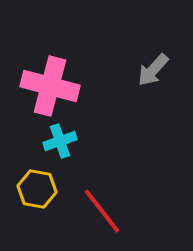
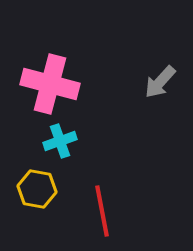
gray arrow: moved 7 px right, 12 px down
pink cross: moved 2 px up
red line: rotated 27 degrees clockwise
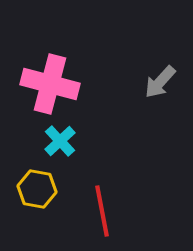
cyan cross: rotated 24 degrees counterclockwise
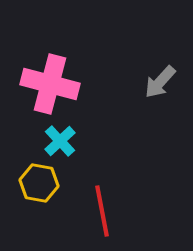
yellow hexagon: moved 2 px right, 6 px up
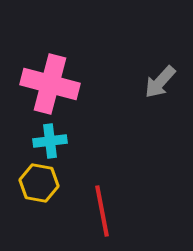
cyan cross: moved 10 px left; rotated 36 degrees clockwise
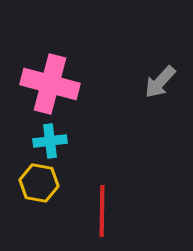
red line: rotated 12 degrees clockwise
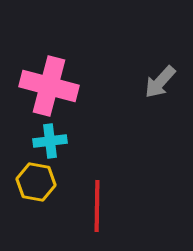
pink cross: moved 1 px left, 2 px down
yellow hexagon: moved 3 px left, 1 px up
red line: moved 5 px left, 5 px up
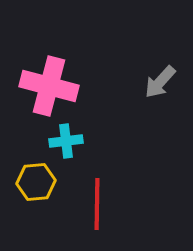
cyan cross: moved 16 px right
yellow hexagon: rotated 15 degrees counterclockwise
red line: moved 2 px up
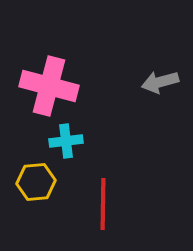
gray arrow: rotated 33 degrees clockwise
red line: moved 6 px right
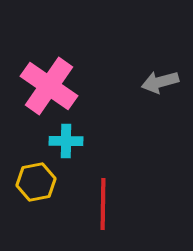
pink cross: rotated 20 degrees clockwise
cyan cross: rotated 8 degrees clockwise
yellow hexagon: rotated 6 degrees counterclockwise
